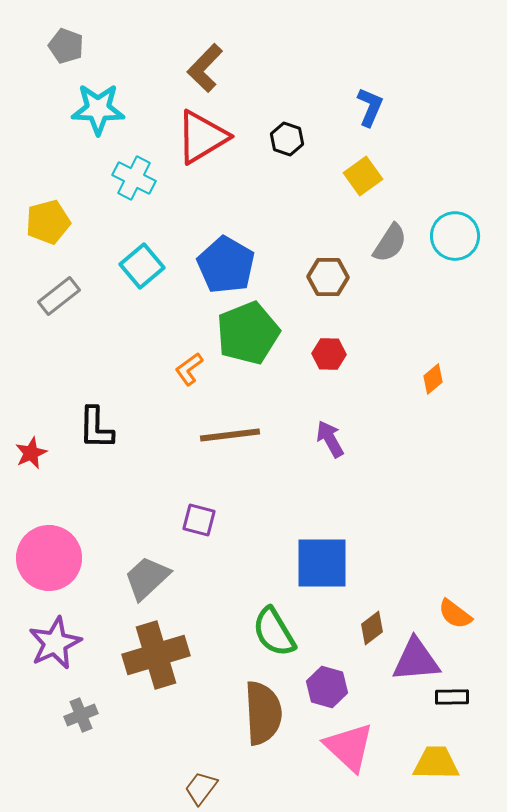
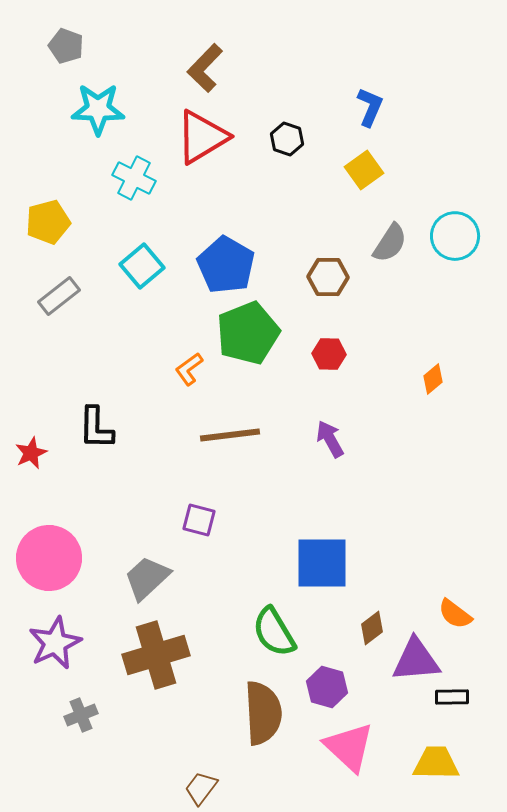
yellow square: moved 1 px right, 6 px up
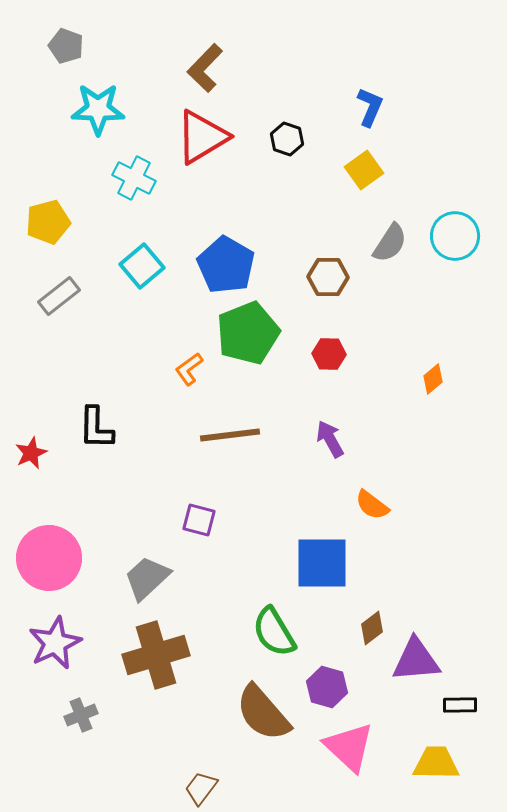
orange semicircle: moved 83 px left, 109 px up
black rectangle: moved 8 px right, 8 px down
brown semicircle: rotated 142 degrees clockwise
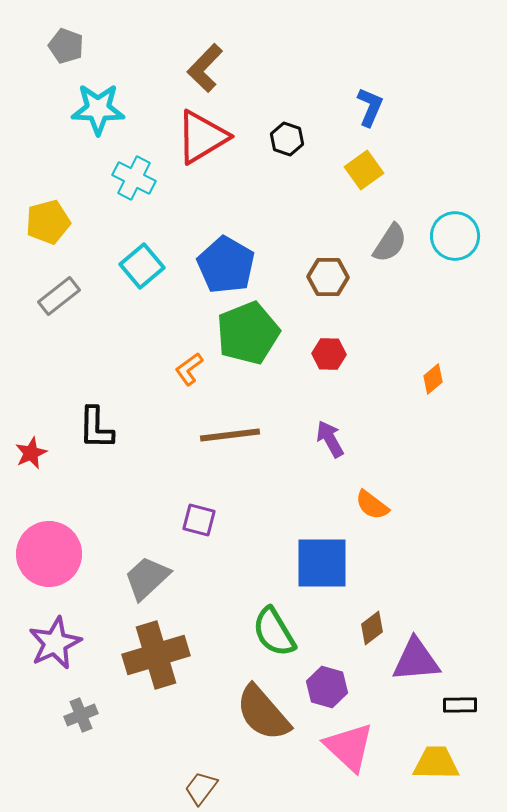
pink circle: moved 4 px up
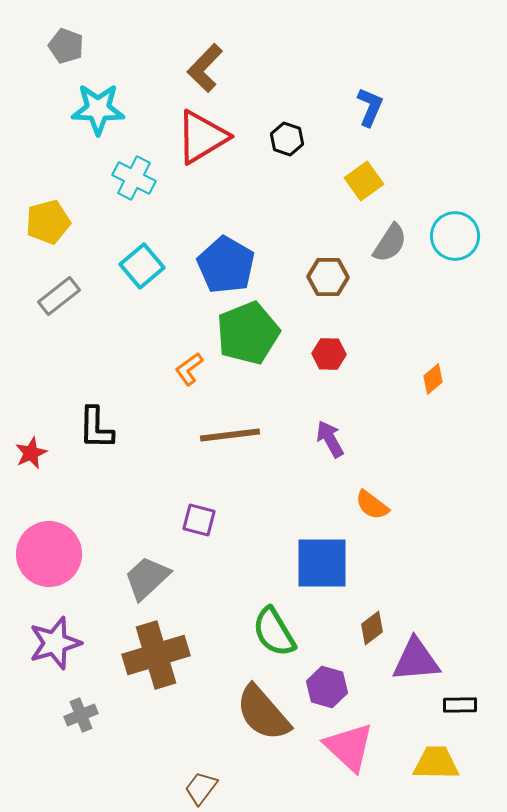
yellow square: moved 11 px down
purple star: rotated 8 degrees clockwise
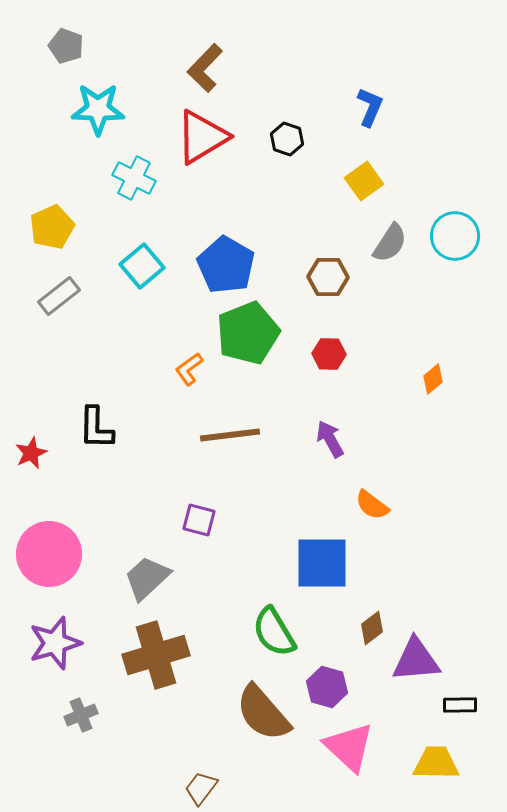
yellow pentagon: moved 4 px right, 5 px down; rotated 9 degrees counterclockwise
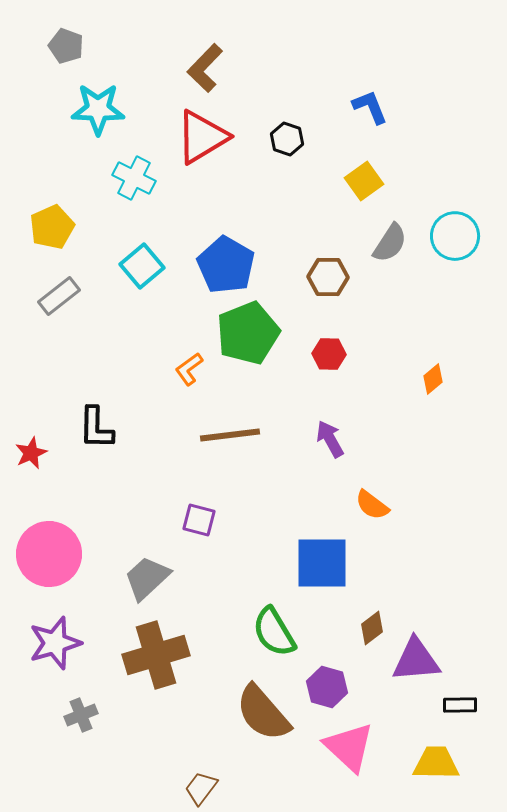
blue L-shape: rotated 45 degrees counterclockwise
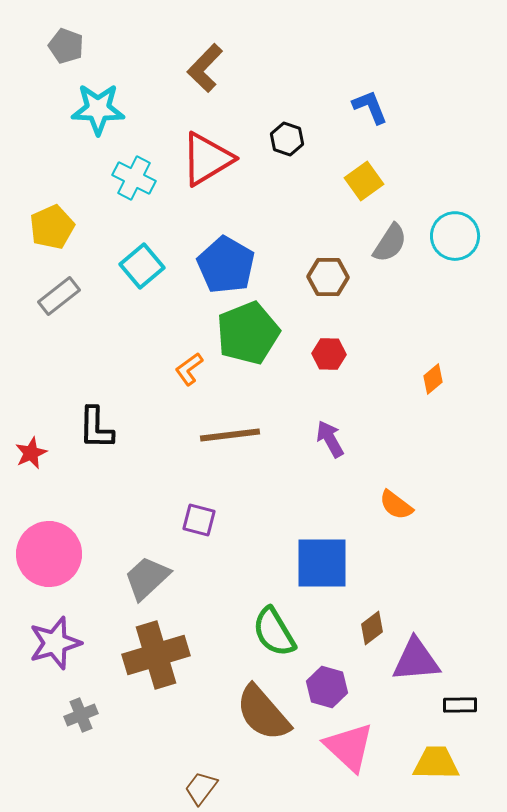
red triangle: moved 5 px right, 22 px down
orange semicircle: moved 24 px right
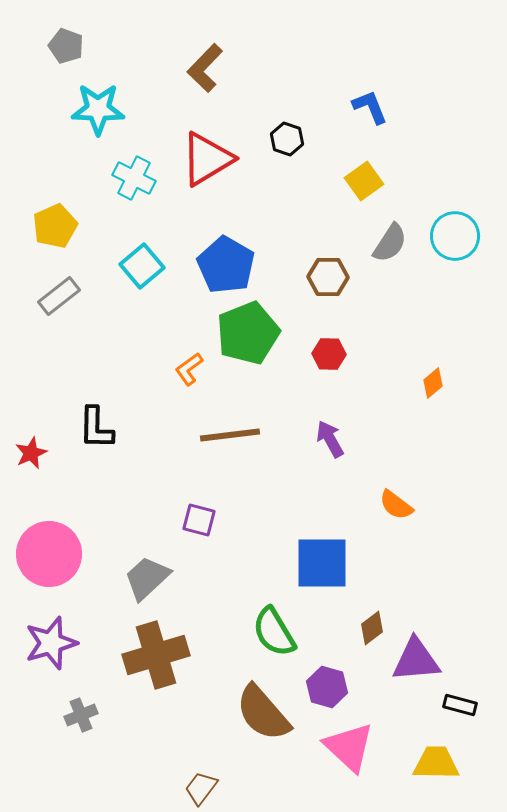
yellow pentagon: moved 3 px right, 1 px up
orange diamond: moved 4 px down
purple star: moved 4 px left
black rectangle: rotated 16 degrees clockwise
